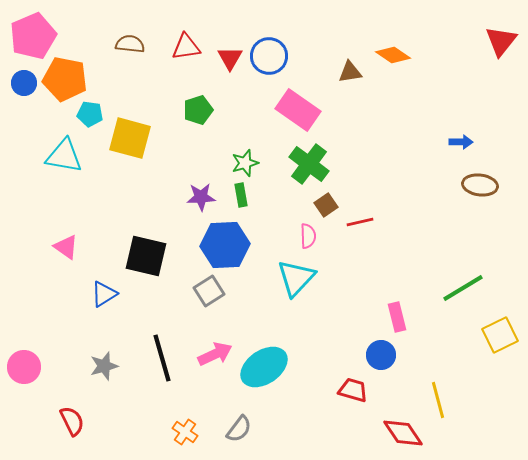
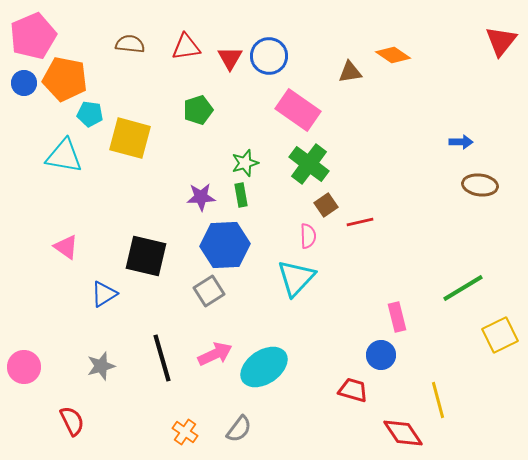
gray star at (104, 366): moved 3 px left
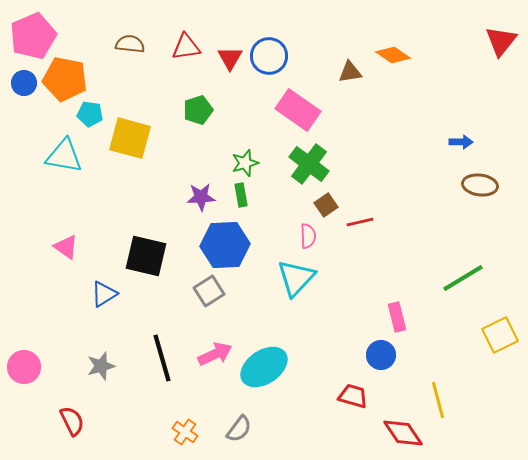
green line at (463, 288): moved 10 px up
red trapezoid at (353, 390): moved 6 px down
